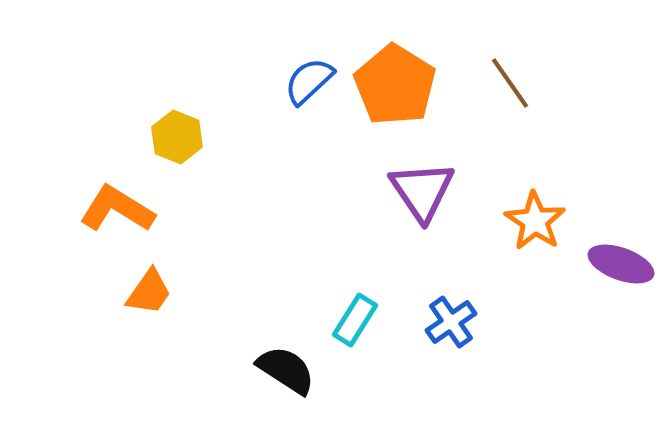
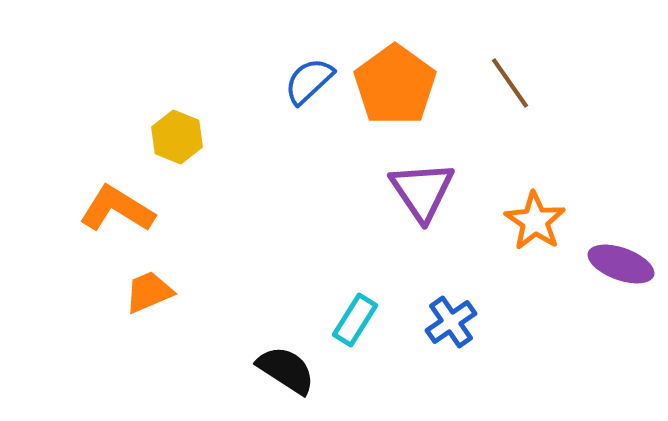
orange pentagon: rotated 4 degrees clockwise
orange trapezoid: rotated 148 degrees counterclockwise
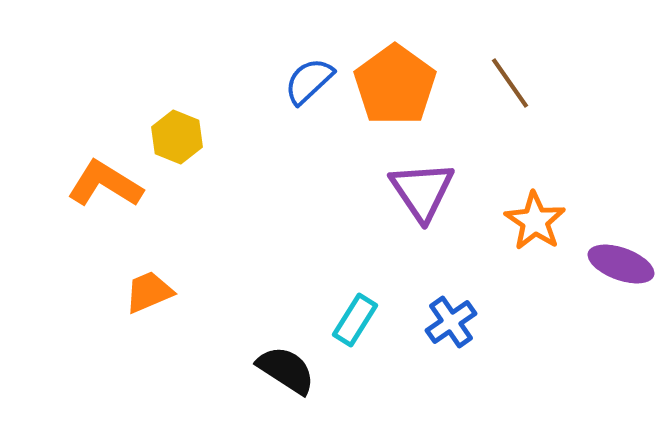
orange L-shape: moved 12 px left, 25 px up
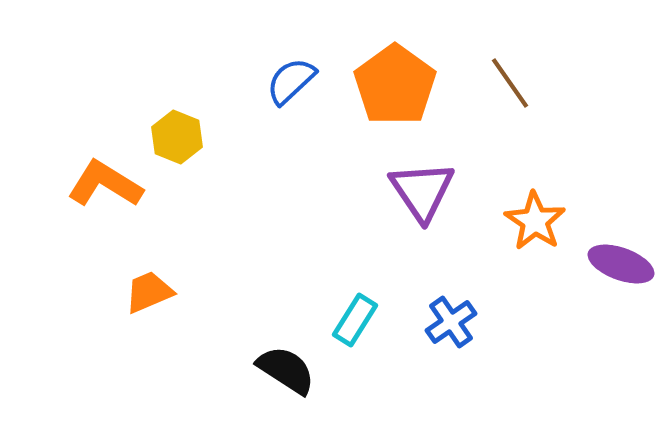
blue semicircle: moved 18 px left
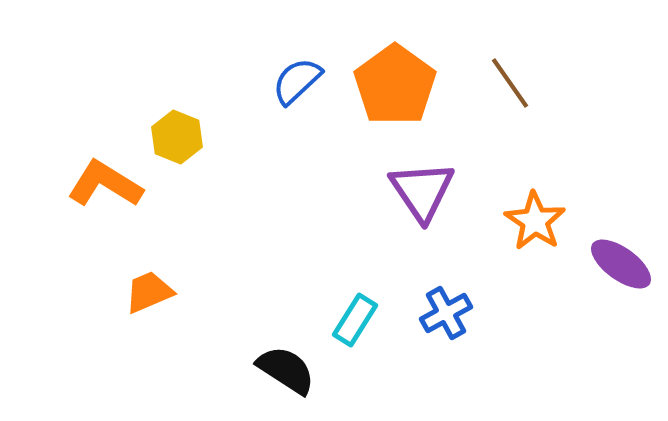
blue semicircle: moved 6 px right
purple ellipse: rotated 16 degrees clockwise
blue cross: moved 5 px left, 9 px up; rotated 6 degrees clockwise
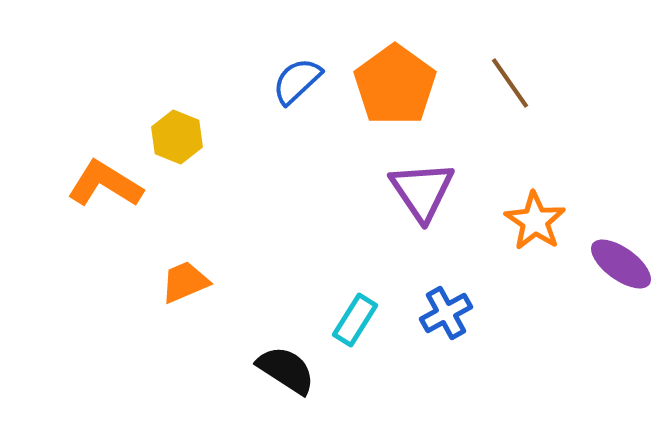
orange trapezoid: moved 36 px right, 10 px up
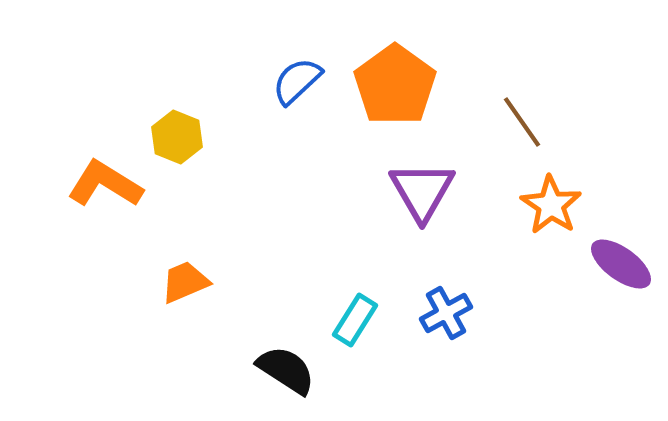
brown line: moved 12 px right, 39 px down
purple triangle: rotated 4 degrees clockwise
orange star: moved 16 px right, 16 px up
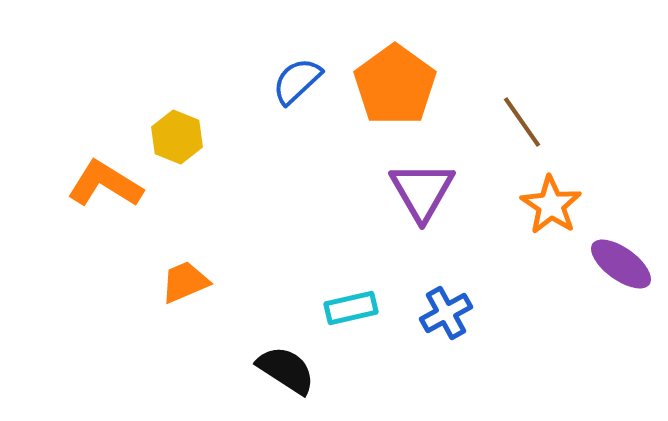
cyan rectangle: moved 4 px left, 12 px up; rotated 45 degrees clockwise
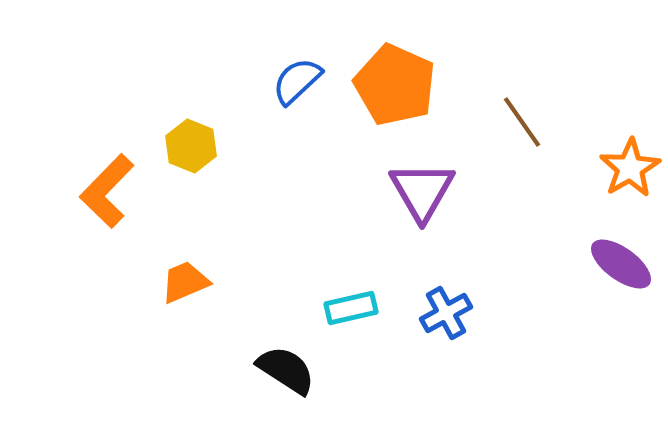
orange pentagon: rotated 12 degrees counterclockwise
yellow hexagon: moved 14 px right, 9 px down
orange L-shape: moved 2 px right, 7 px down; rotated 78 degrees counterclockwise
orange star: moved 79 px right, 37 px up; rotated 8 degrees clockwise
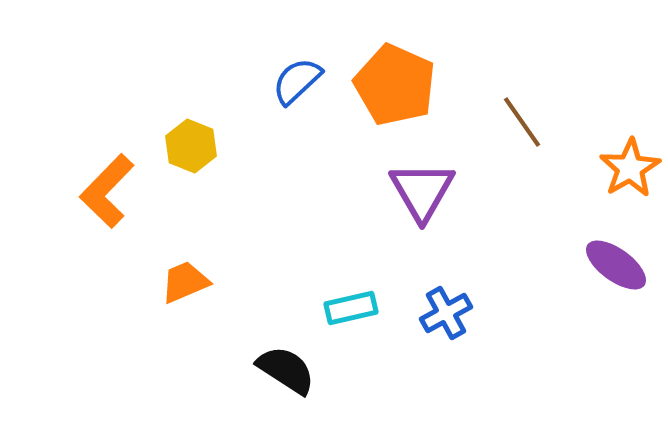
purple ellipse: moved 5 px left, 1 px down
